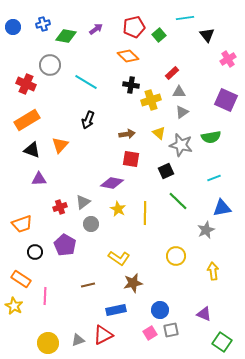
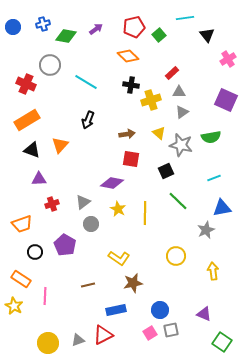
red cross at (60, 207): moved 8 px left, 3 px up
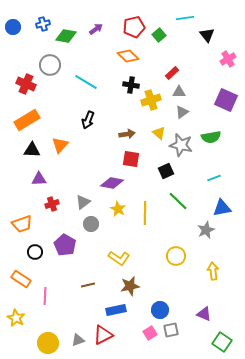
black triangle at (32, 150): rotated 18 degrees counterclockwise
brown star at (133, 283): moved 3 px left, 3 px down
yellow star at (14, 306): moved 2 px right, 12 px down
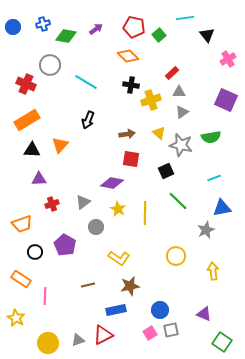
red pentagon at (134, 27): rotated 25 degrees clockwise
gray circle at (91, 224): moved 5 px right, 3 px down
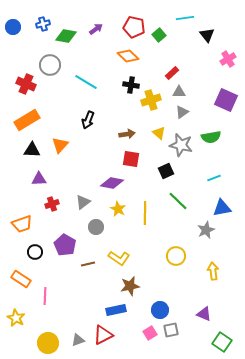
brown line at (88, 285): moved 21 px up
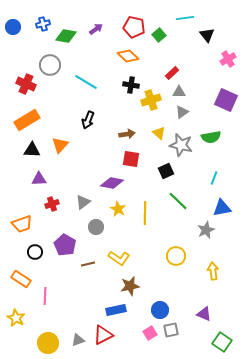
cyan line at (214, 178): rotated 48 degrees counterclockwise
